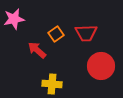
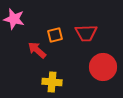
pink star: rotated 25 degrees clockwise
orange square: moved 1 px left, 1 px down; rotated 21 degrees clockwise
red circle: moved 2 px right, 1 px down
yellow cross: moved 2 px up
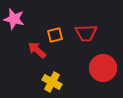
red circle: moved 1 px down
yellow cross: rotated 24 degrees clockwise
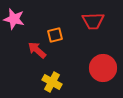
red trapezoid: moved 7 px right, 12 px up
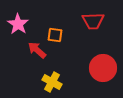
pink star: moved 4 px right, 5 px down; rotated 20 degrees clockwise
orange square: rotated 21 degrees clockwise
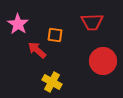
red trapezoid: moved 1 px left, 1 px down
red circle: moved 7 px up
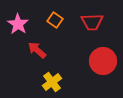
orange square: moved 15 px up; rotated 28 degrees clockwise
yellow cross: rotated 24 degrees clockwise
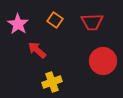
yellow cross: rotated 18 degrees clockwise
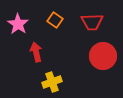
red arrow: moved 1 px left, 2 px down; rotated 36 degrees clockwise
red circle: moved 5 px up
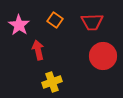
pink star: moved 1 px right, 1 px down
red arrow: moved 2 px right, 2 px up
